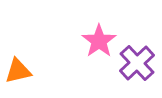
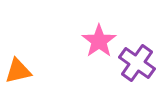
purple cross: rotated 12 degrees counterclockwise
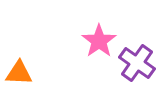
orange triangle: moved 1 px right, 2 px down; rotated 16 degrees clockwise
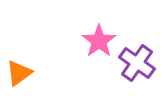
orange triangle: rotated 40 degrees counterclockwise
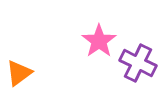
purple cross: moved 1 px right; rotated 9 degrees counterclockwise
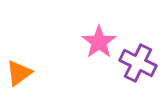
pink star: moved 1 px down
